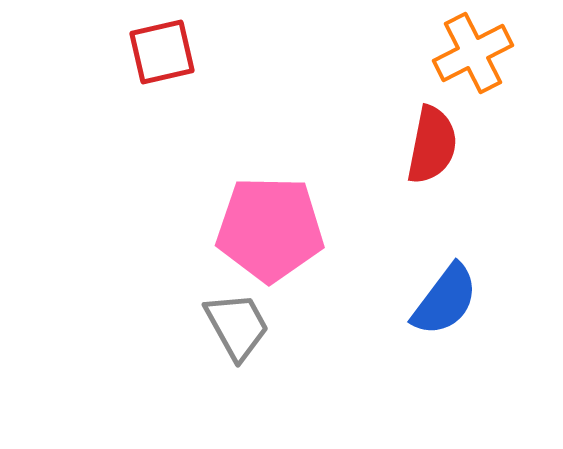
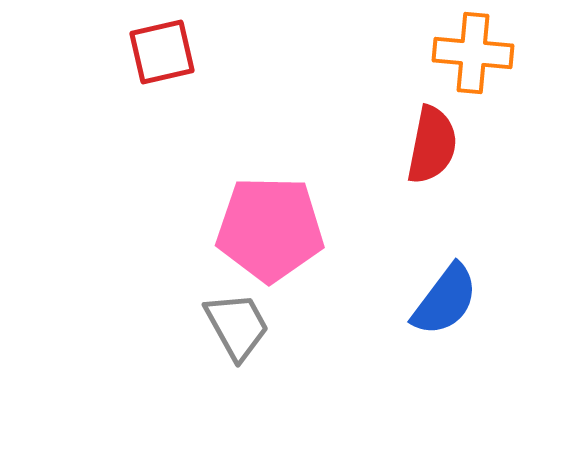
orange cross: rotated 32 degrees clockwise
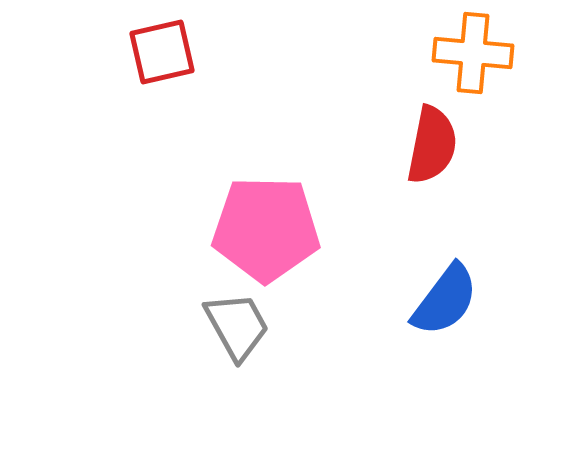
pink pentagon: moved 4 px left
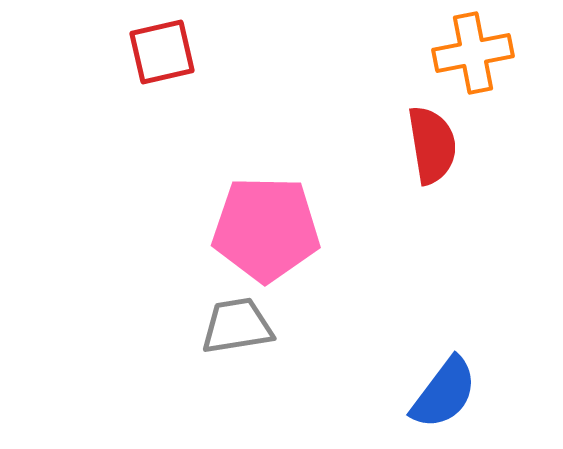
orange cross: rotated 16 degrees counterclockwise
red semicircle: rotated 20 degrees counterclockwise
blue semicircle: moved 1 px left, 93 px down
gray trapezoid: rotated 70 degrees counterclockwise
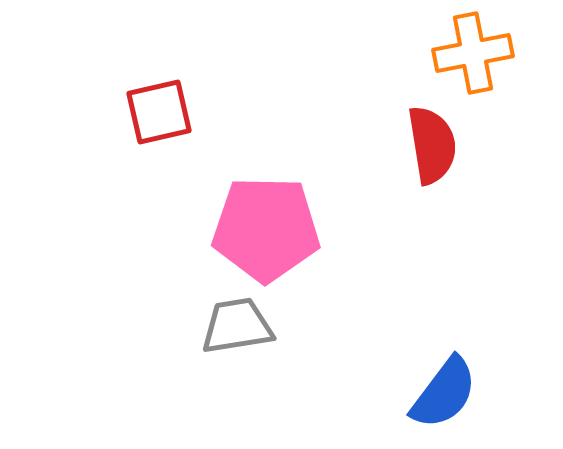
red square: moved 3 px left, 60 px down
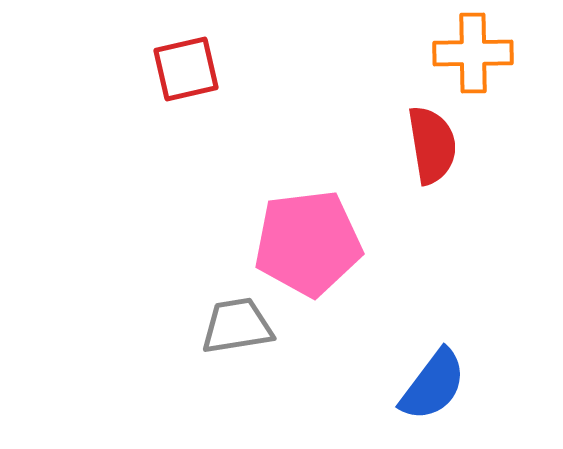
orange cross: rotated 10 degrees clockwise
red square: moved 27 px right, 43 px up
pink pentagon: moved 42 px right, 14 px down; rotated 8 degrees counterclockwise
blue semicircle: moved 11 px left, 8 px up
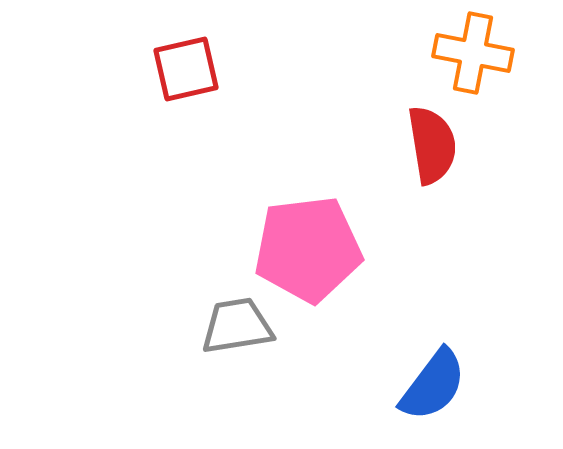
orange cross: rotated 12 degrees clockwise
pink pentagon: moved 6 px down
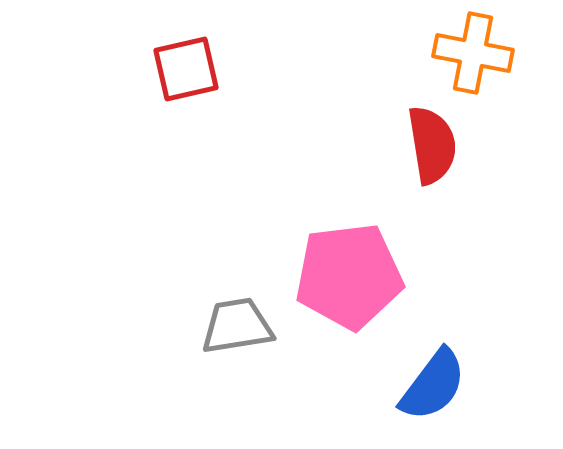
pink pentagon: moved 41 px right, 27 px down
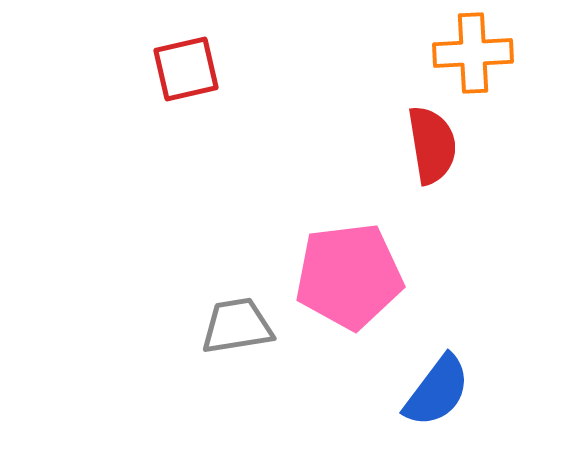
orange cross: rotated 14 degrees counterclockwise
blue semicircle: moved 4 px right, 6 px down
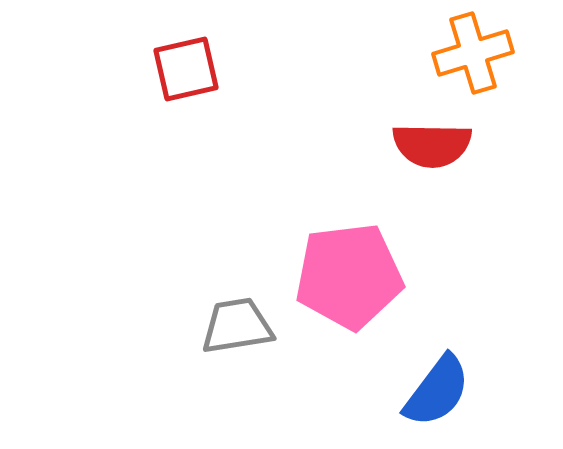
orange cross: rotated 14 degrees counterclockwise
red semicircle: rotated 100 degrees clockwise
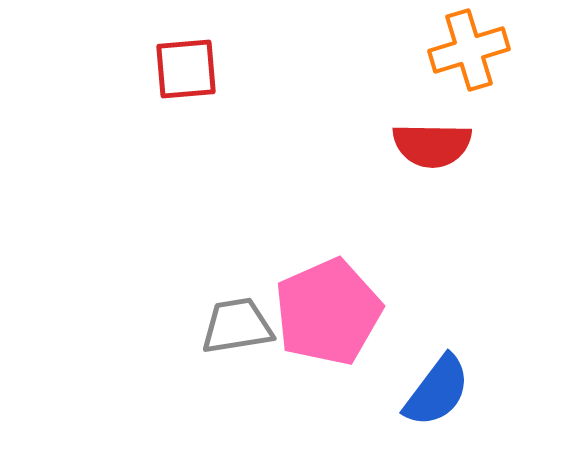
orange cross: moved 4 px left, 3 px up
red square: rotated 8 degrees clockwise
pink pentagon: moved 21 px left, 36 px down; rotated 17 degrees counterclockwise
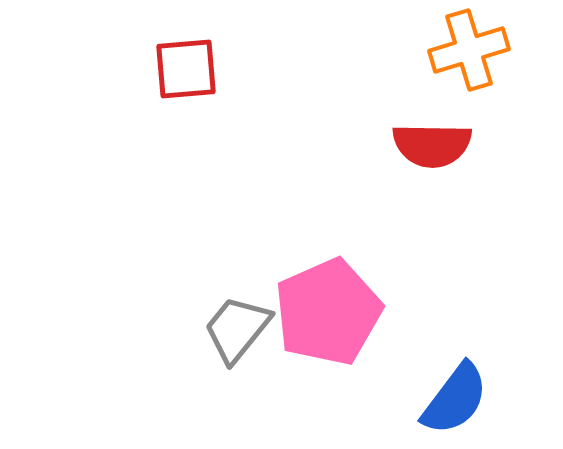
gray trapezoid: moved 3 px down; rotated 42 degrees counterclockwise
blue semicircle: moved 18 px right, 8 px down
